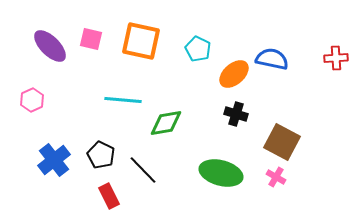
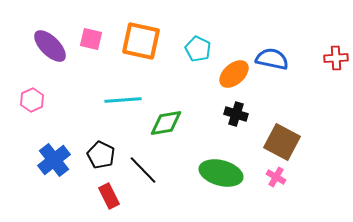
cyan line: rotated 9 degrees counterclockwise
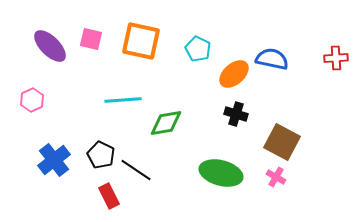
black line: moved 7 px left; rotated 12 degrees counterclockwise
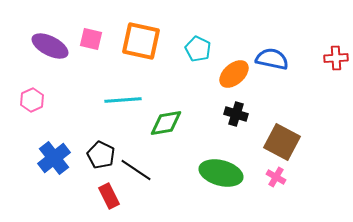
purple ellipse: rotated 18 degrees counterclockwise
blue cross: moved 2 px up
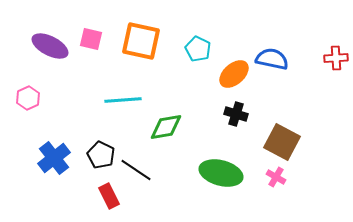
pink hexagon: moved 4 px left, 2 px up
green diamond: moved 4 px down
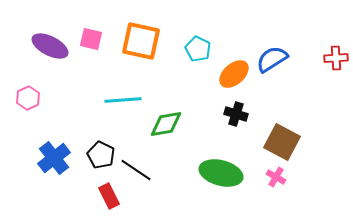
blue semicircle: rotated 44 degrees counterclockwise
green diamond: moved 3 px up
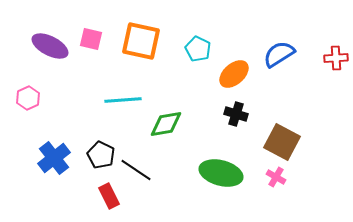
blue semicircle: moved 7 px right, 5 px up
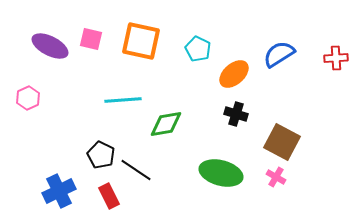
blue cross: moved 5 px right, 33 px down; rotated 12 degrees clockwise
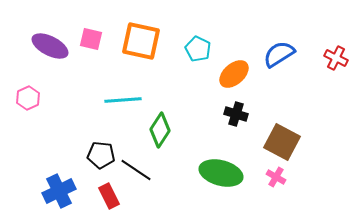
red cross: rotated 30 degrees clockwise
green diamond: moved 6 px left, 6 px down; rotated 48 degrees counterclockwise
black pentagon: rotated 20 degrees counterclockwise
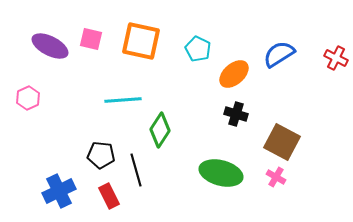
black line: rotated 40 degrees clockwise
